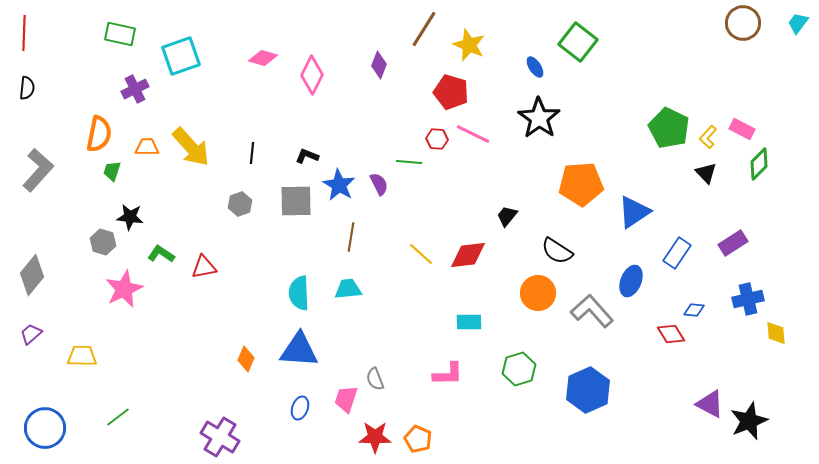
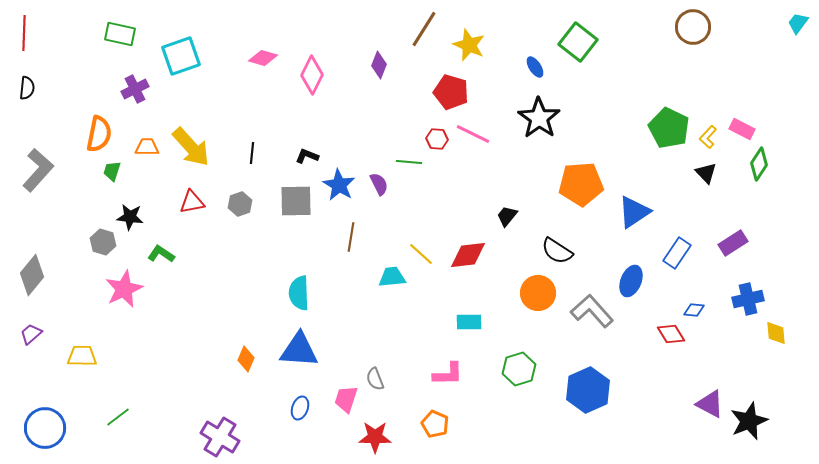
brown circle at (743, 23): moved 50 px left, 4 px down
green diamond at (759, 164): rotated 12 degrees counterclockwise
red triangle at (204, 267): moved 12 px left, 65 px up
cyan trapezoid at (348, 289): moved 44 px right, 12 px up
orange pentagon at (418, 439): moved 17 px right, 15 px up
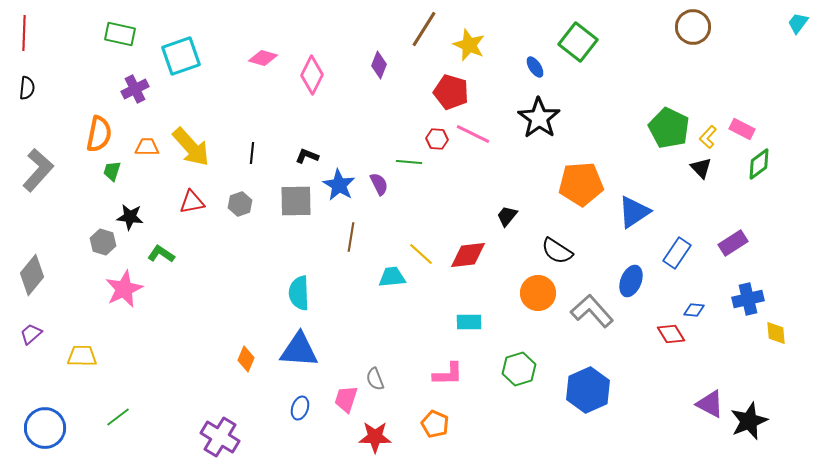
green diamond at (759, 164): rotated 20 degrees clockwise
black triangle at (706, 173): moved 5 px left, 5 px up
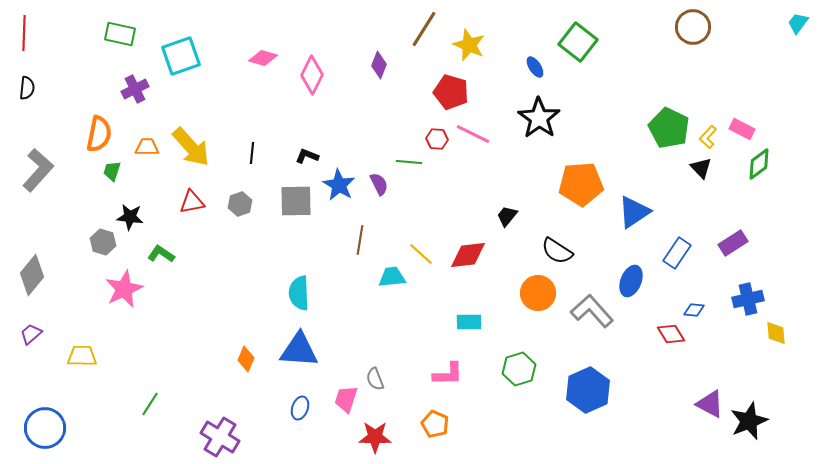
brown line at (351, 237): moved 9 px right, 3 px down
green line at (118, 417): moved 32 px right, 13 px up; rotated 20 degrees counterclockwise
